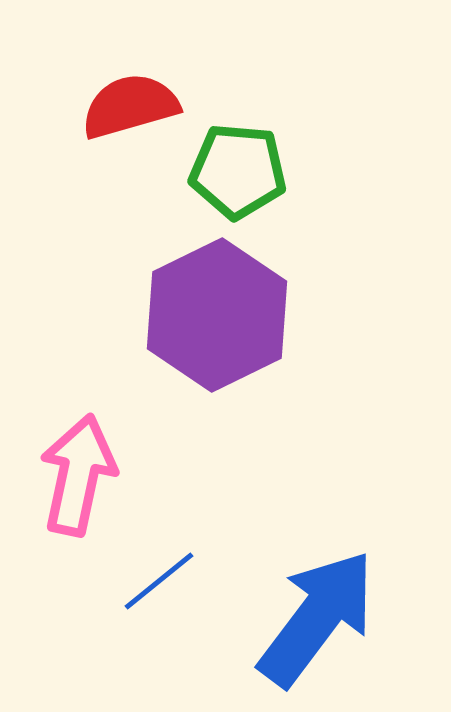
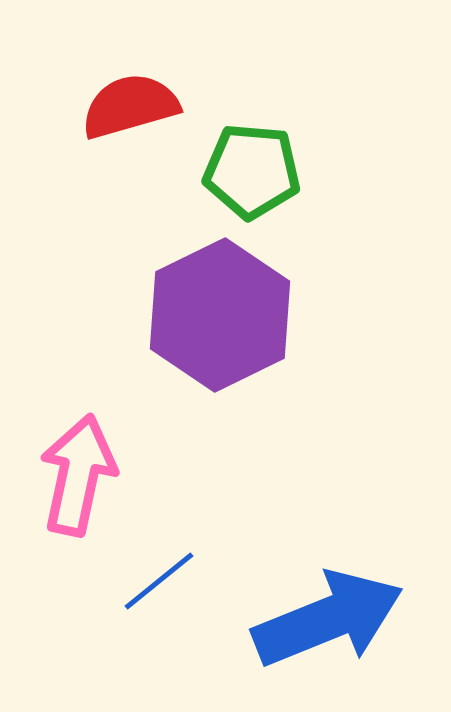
green pentagon: moved 14 px right
purple hexagon: moved 3 px right
blue arrow: moved 11 px right, 1 px down; rotated 31 degrees clockwise
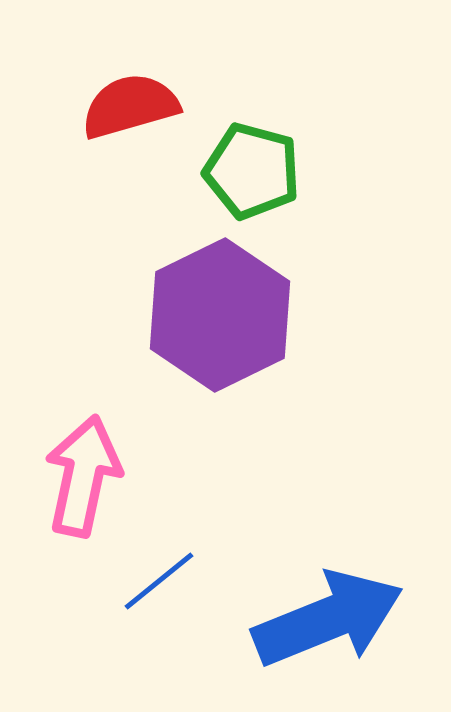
green pentagon: rotated 10 degrees clockwise
pink arrow: moved 5 px right, 1 px down
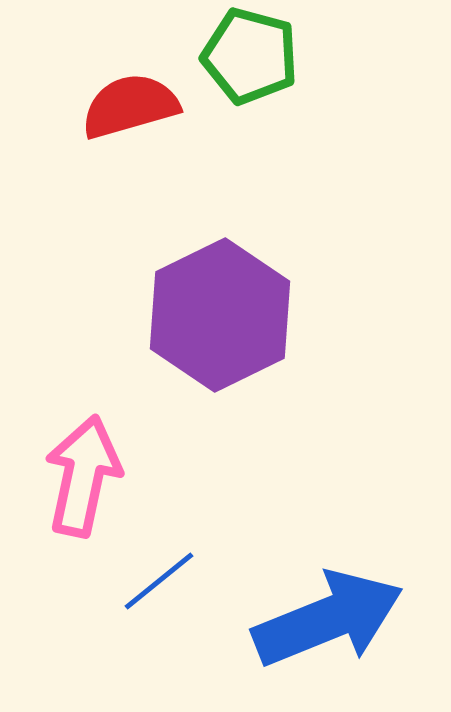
green pentagon: moved 2 px left, 115 px up
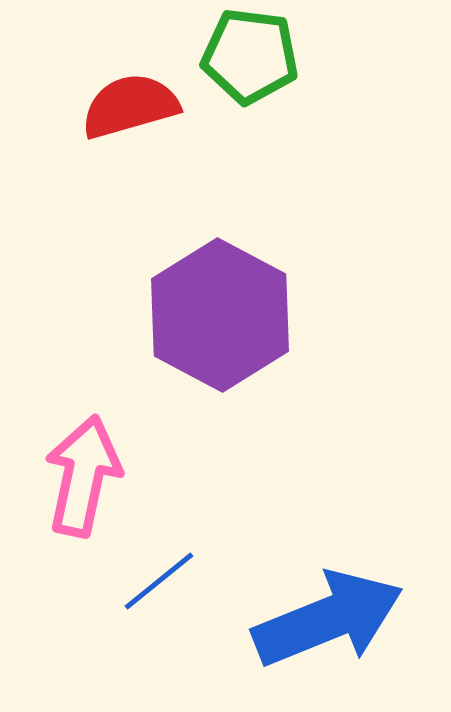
green pentagon: rotated 8 degrees counterclockwise
purple hexagon: rotated 6 degrees counterclockwise
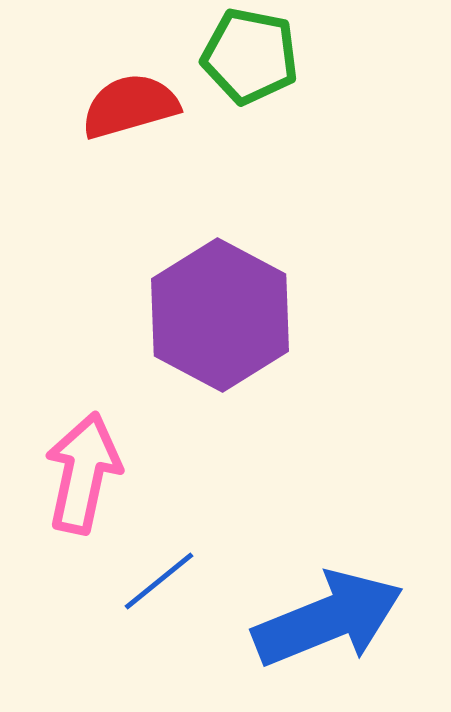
green pentagon: rotated 4 degrees clockwise
pink arrow: moved 3 px up
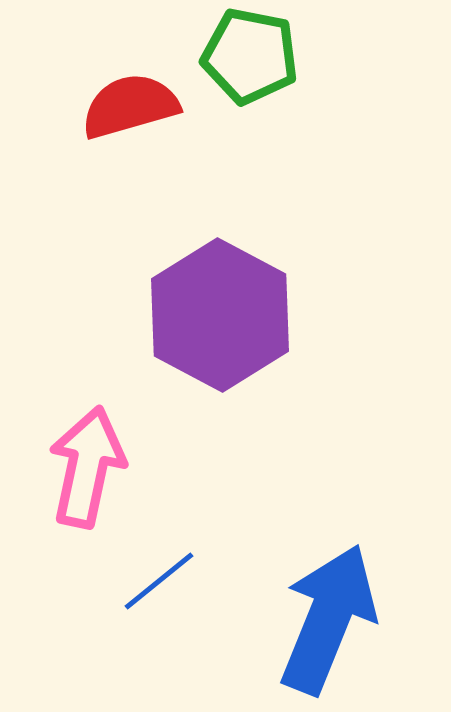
pink arrow: moved 4 px right, 6 px up
blue arrow: rotated 46 degrees counterclockwise
